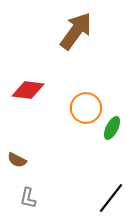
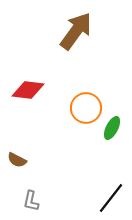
gray L-shape: moved 3 px right, 3 px down
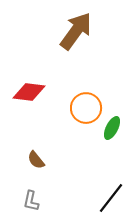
red diamond: moved 1 px right, 2 px down
brown semicircle: moved 19 px right; rotated 24 degrees clockwise
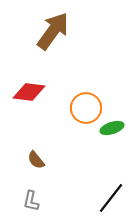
brown arrow: moved 23 px left
green ellipse: rotated 45 degrees clockwise
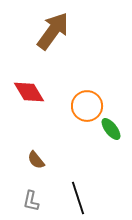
red diamond: rotated 52 degrees clockwise
orange circle: moved 1 px right, 2 px up
green ellipse: moved 1 px left, 1 px down; rotated 70 degrees clockwise
black line: moved 33 px left; rotated 56 degrees counterclockwise
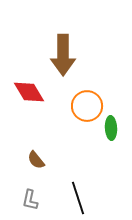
brown arrow: moved 10 px right, 24 px down; rotated 144 degrees clockwise
green ellipse: moved 1 px up; rotated 35 degrees clockwise
gray L-shape: moved 1 px left, 1 px up
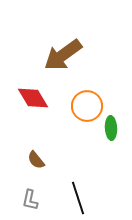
brown arrow: rotated 54 degrees clockwise
red diamond: moved 4 px right, 6 px down
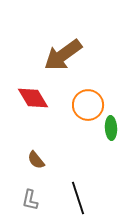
orange circle: moved 1 px right, 1 px up
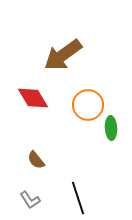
gray L-shape: rotated 45 degrees counterclockwise
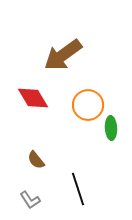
black line: moved 9 px up
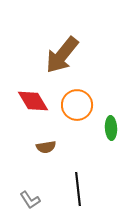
brown arrow: moved 1 px left; rotated 15 degrees counterclockwise
red diamond: moved 3 px down
orange circle: moved 11 px left
brown semicircle: moved 10 px right, 13 px up; rotated 60 degrees counterclockwise
black line: rotated 12 degrees clockwise
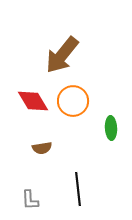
orange circle: moved 4 px left, 4 px up
brown semicircle: moved 4 px left, 1 px down
gray L-shape: rotated 30 degrees clockwise
